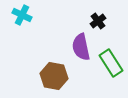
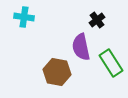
cyan cross: moved 2 px right, 2 px down; rotated 18 degrees counterclockwise
black cross: moved 1 px left, 1 px up
brown hexagon: moved 3 px right, 4 px up
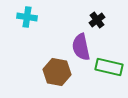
cyan cross: moved 3 px right
green rectangle: moved 2 px left, 4 px down; rotated 44 degrees counterclockwise
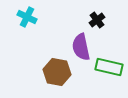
cyan cross: rotated 18 degrees clockwise
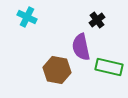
brown hexagon: moved 2 px up
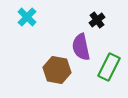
cyan cross: rotated 18 degrees clockwise
green rectangle: rotated 76 degrees counterclockwise
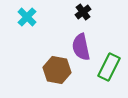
black cross: moved 14 px left, 8 px up
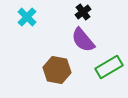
purple semicircle: moved 2 px right, 7 px up; rotated 28 degrees counterclockwise
green rectangle: rotated 32 degrees clockwise
